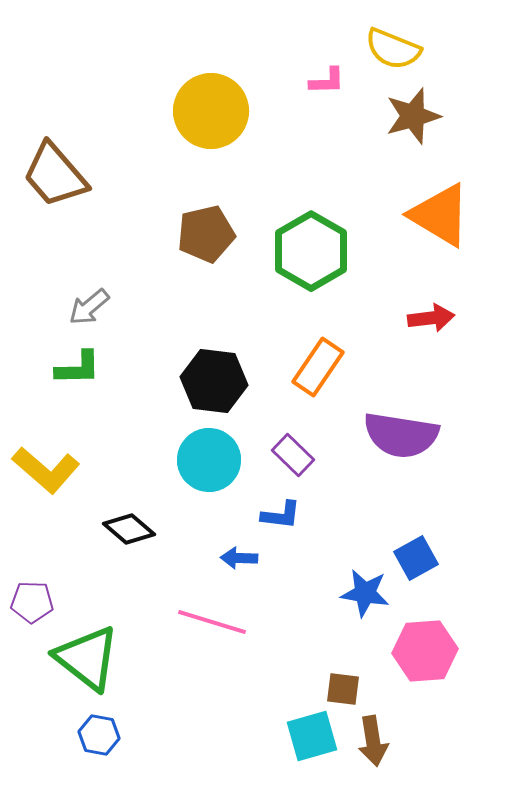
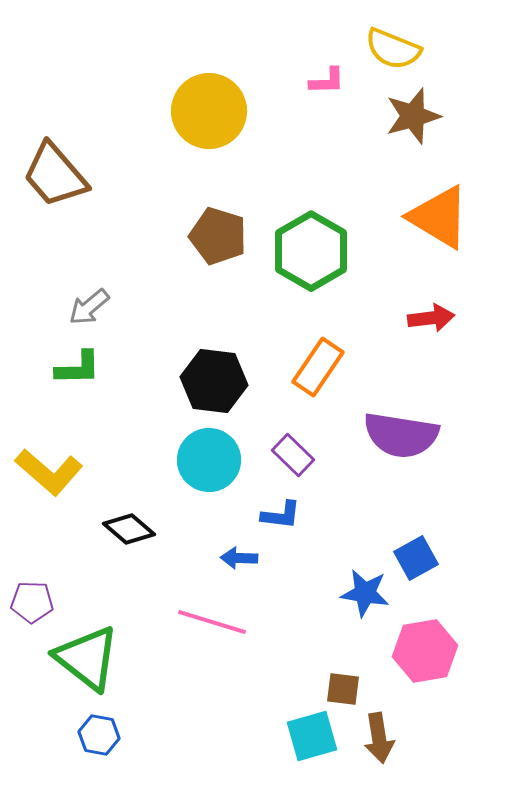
yellow circle: moved 2 px left
orange triangle: moved 1 px left, 2 px down
brown pentagon: moved 12 px right, 2 px down; rotated 30 degrees clockwise
yellow L-shape: moved 3 px right, 2 px down
pink hexagon: rotated 6 degrees counterclockwise
brown arrow: moved 6 px right, 3 px up
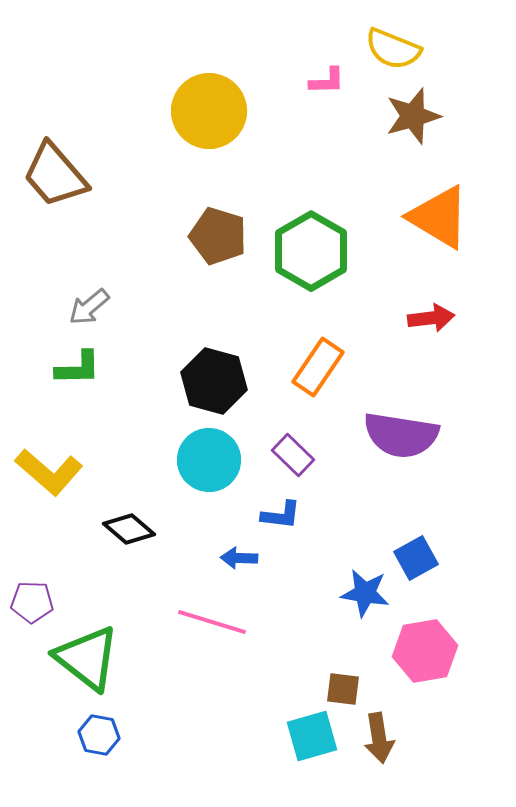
black hexagon: rotated 8 degrees clockwise
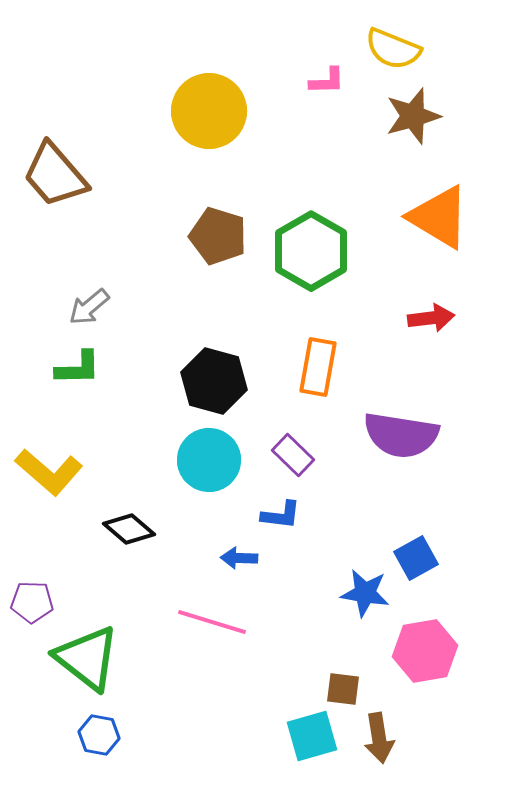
orange rectangle: rotated 24 degrees counterclockwise
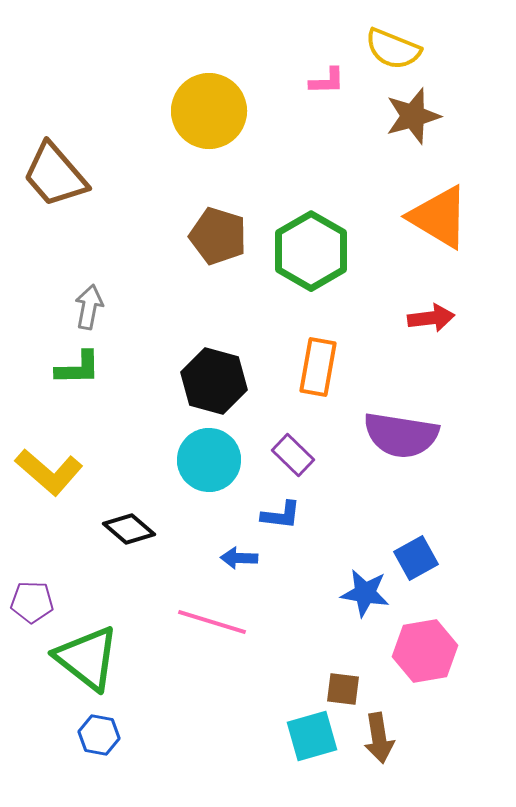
gray arrow: rotated 141 degrees clockwise
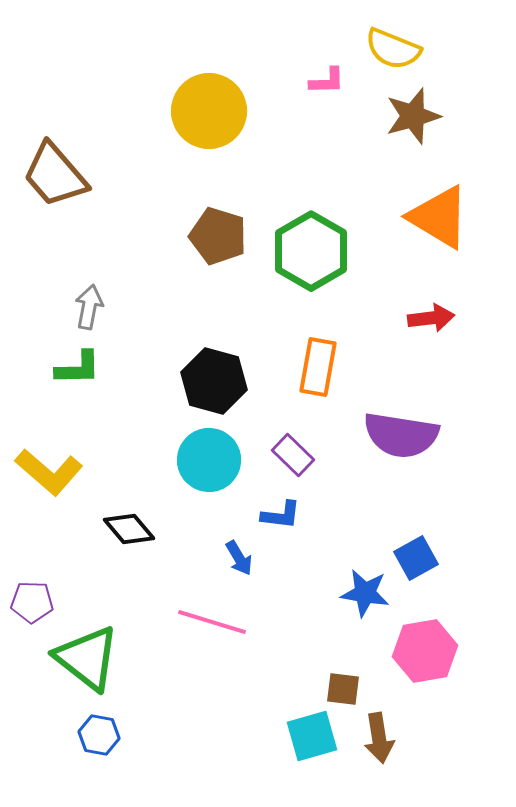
black diamond: rotated 9 degrees clockwise
blue arrow: rotated 123 degrees counterclockwise
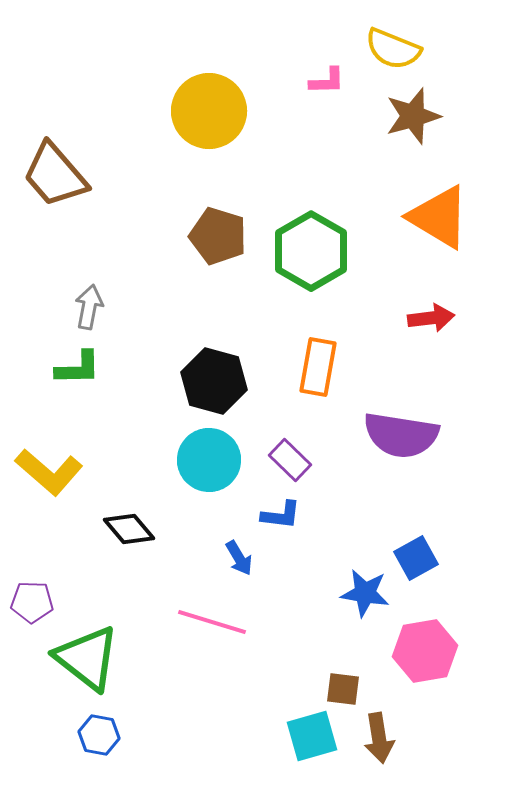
purple rectangle: moved 3 px left, 5 px down
